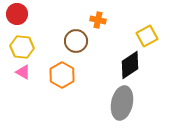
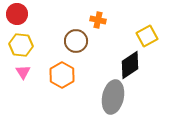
yellow hexagon: moved 1 px left, 2 px up
pink triangle: rotated 28 degrees clockwise
gray ellipse: moved 9 px left, 6 px up
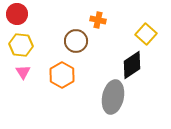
yellow square: moved 1 px left, 2 px up; rotated 20 degrees counterclockwise
black diamond: moved 2 px right
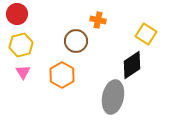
yellow square: rotated 10 degrees counterclockwise
yellow hexagon: rotated 20 degrees counterclockwise
